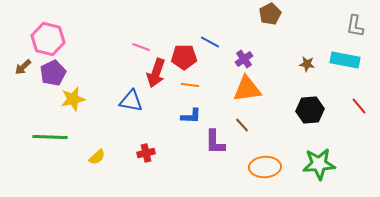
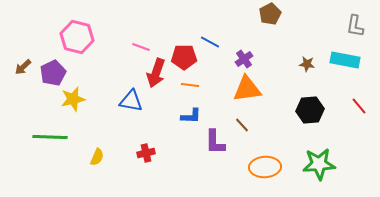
pink hexagon: moved 29 px right, 2 px up
yellow semicircle: rotated 24 degrees counterclockwise
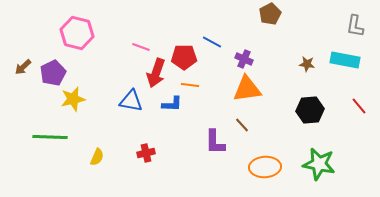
pink hexagon: moved 4 px up
blue line: moved 2 px right
purple cross: rotated 30 degrees counterclockwise
blue L-shape: moved 19 px left, 12 px up
green star: rotated 16 degrees clockwise
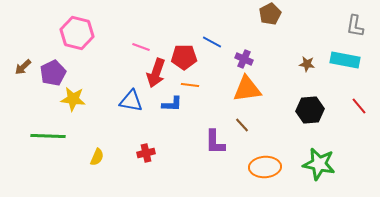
yellow star: rotated 20 degrees clockwise
green line: moved 2 px left, 1 px up
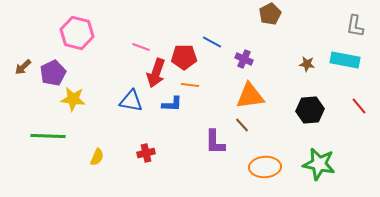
orange triangle: moved 3 px right, 7 px down
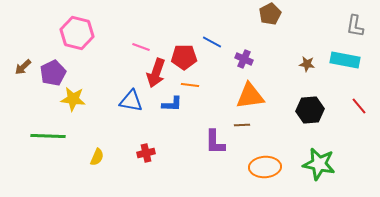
brown line: rotated 49 degrees counterclockwise
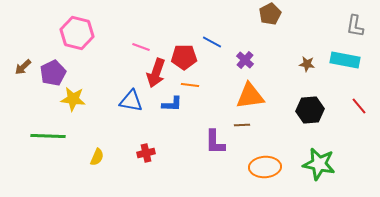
purple cross: moved 1 px right, 1 px down; rotated 18 degrees clockwise
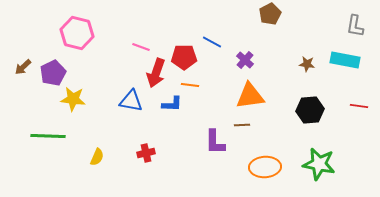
red line: rotated 42 degrees counterclockwise
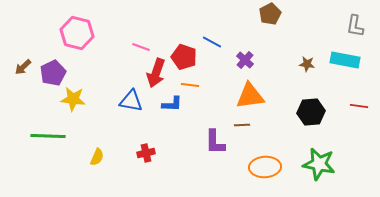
red pentagon: rotated 20 degrees clockwise
black hexagon: moved 1 px right, 2 px down
